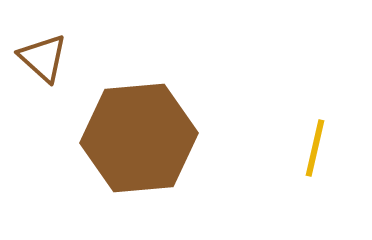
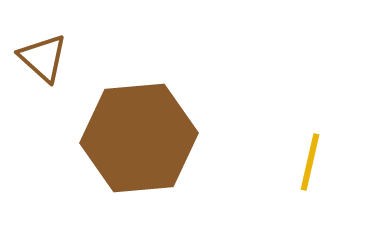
yellow line: moved 5 px left, 14 px down
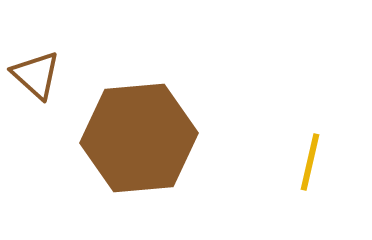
brown triangle: moved 7 px left, 17 px down
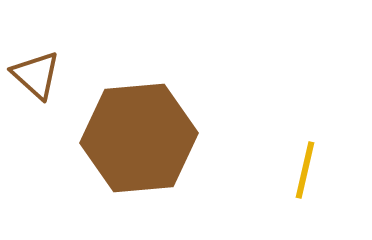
yellow line: moved 5 px left, 8 px down
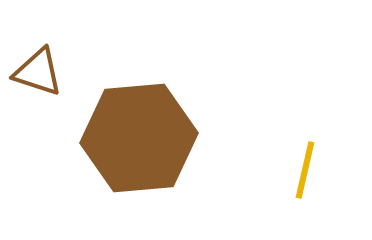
brown triangle: moved 2 px right, 3 px up; rotated 24 degrees counterclockwise
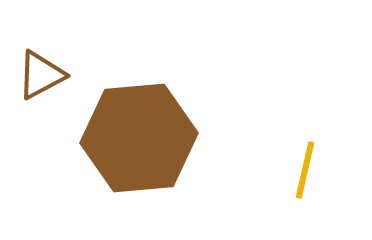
brown triangle: moved 3 px right, 3 px down; rotated 46 degrees counterclockwise
